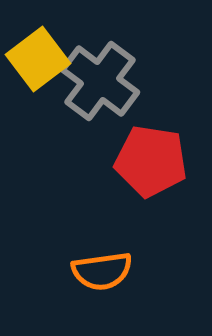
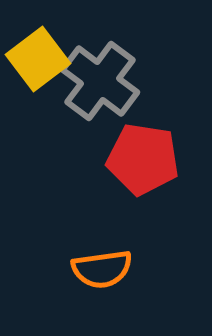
red pentagon: moved 8 px left, 2 px up
orange semicircle: moved 2 px up
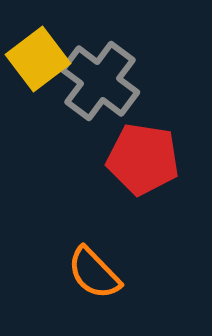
orange semicircle: moved 8 px left, 4 px down; rotated 54 degrees clockwise
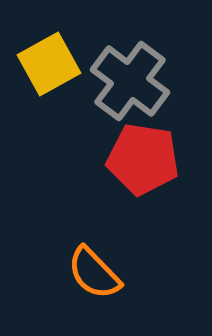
yellow square: moved 11 px right, 5 px down; rotated 8 degrees clockwise
gray cross: moved 30 px right
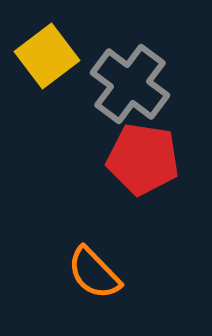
yellow square: moved 2 px left, 8 px up; rotated 8 degrees counterclockwise
gray cross: moved 3 px down
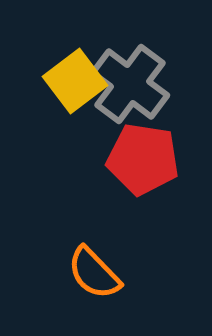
yellow square: moved 28 px right, 25 px down
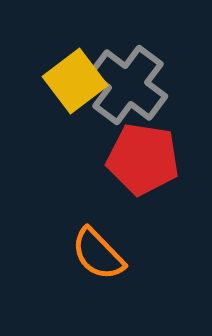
gray cross: moved 2 px left, 1 px down
orange semicircle: moved 4 px right, 19 px up
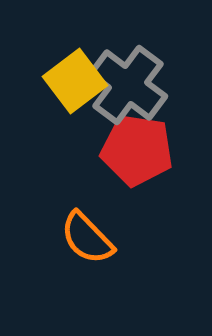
red pentagon: moved 6 px left, 9 px up
orange semicircle: moved 11 px left, 16 px up
